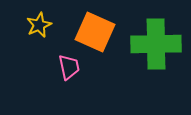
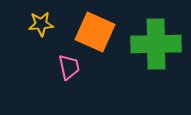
yellow star: moved 2 px right, 1 px up; rotated 20 degrees clockwise
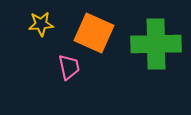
orange square: moved 1 px left, 1 px down
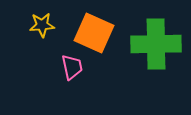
yellow star: moved 1 px right, 1 px down
pink trapezoid: moved 3 px right
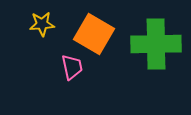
yellow star: moved 1 px up
orange square: moved 1 px down; rotated 6 degrees clockwise
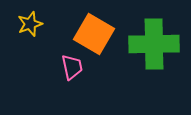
yellow star: moved 12 px left; rotated 15 degrees counterclockwise
green cross: moved 2 px left
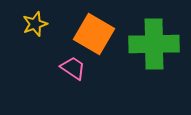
yellow star: moved 5 px right
pink trapezoid: moved 1 px right, 1 px down; rotated 44 degrees counterclockwise
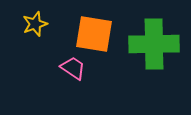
orange square: rotated 21 degrees counterclockwise
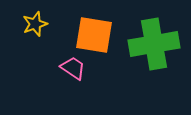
orange square: moved 1 px down
green cross: rotated 9 degrees counterclockwise
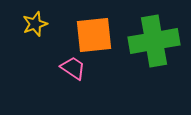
orange square: rotated 15 degrees counterclockwise
green cross: moved 3 px up
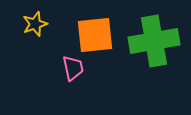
orange square: moved 1 px right
pink trapezoid: rotated 44 degrees clockwise
